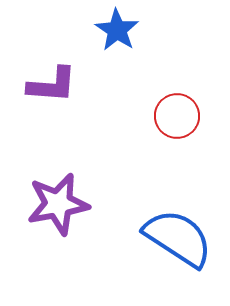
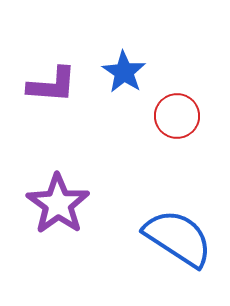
blue star: moved 7 px right, 42 px down
purple star: rotated 26 degrees counterclockwise
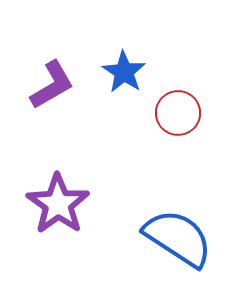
purple L-shape: rotated 34 degrees counterclockwise
red circle: moved 1 px right, 3 px up
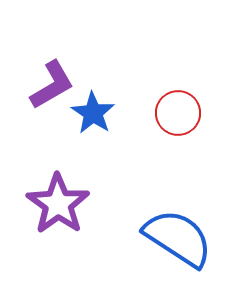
blue star: moved 31 px left, 41 px down
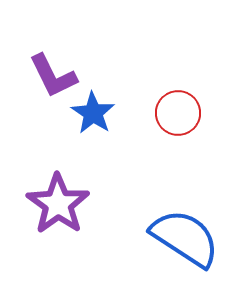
purple L-shape: moved 1 px right, 9 px up; rotated 94 degrees clockwise
blue semicircle: moved 7 px right
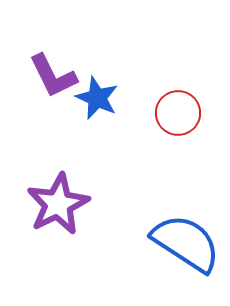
blue star: moved 4 px right, 15 px up; rotated 9 degrees counterclockwise
purple star: rotated 10 degrees clockwise
blue semicircle: moved 1 px right, 5 px down
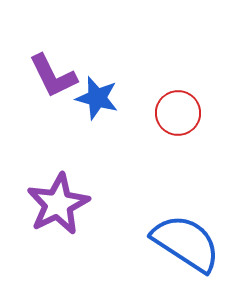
blue star: rotated 9 degrees counterclockwise
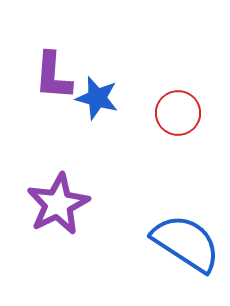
purple L-shape: rotated 30 degrees clockwise
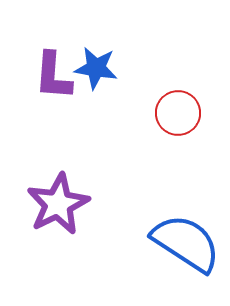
blue star: moved 1 px left, 30 px up; rotated 6 degrees counterclockwise
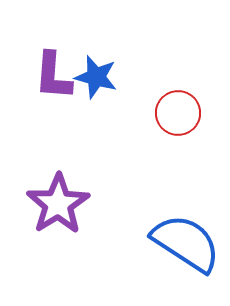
blue star: moved 9 px down; rotated 6 degrees clockwise
purple star: rotated 6 degrees counterclockwise
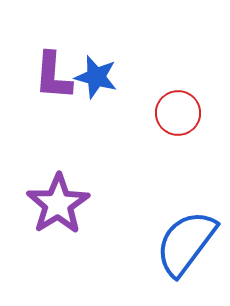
blue semicircle: rotated 86 degrees counterclockwise
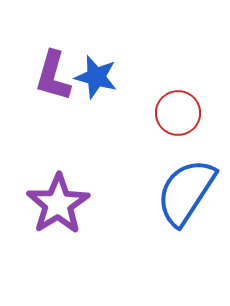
purple L-shape: rotated 12 degrees clockwise
blue semicircle: moved 51 px up; rotated 4 degrees counterclockwise
